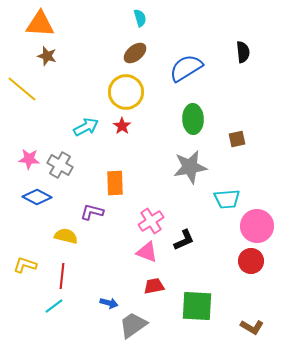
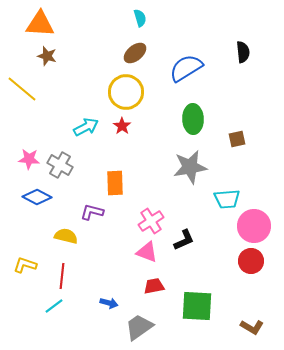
pink circle: moved 3 px left
gray trapezoid: moved 6 px right, 2 px down
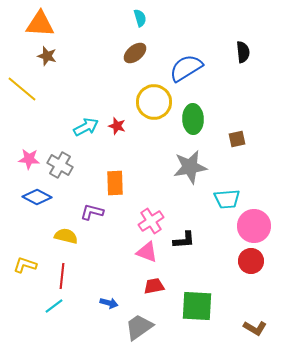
yellow circle: moved 28 px right, 10 px down
red star: moved 5 px left; rotated 18 degrees counterclockwise
black L-shape: rotated 20 degrees clockwise
brown L-shape: moved 3 px right, 1 px down
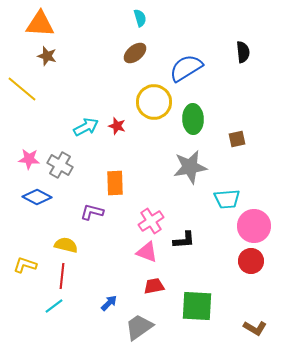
yellow semicircle: moved 9 px down
blue arrow: rotated 60 degrees counterclockwise
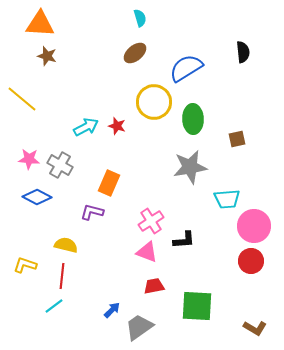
yellow line: moved 10 px down
orange rectangle: moved 6 px left; rotated 25 degrees clockwise
blue arrow: moved 3 px right, 7 px down
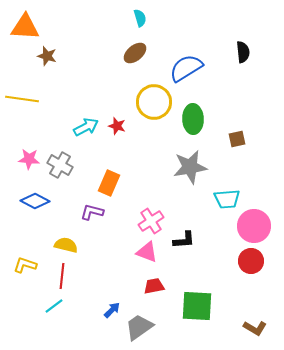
orange triangle: moved 15 px left, 3 px down
yellow line: rotated 32 degrees counterclockwise
blue diamond: moved 2 px left, 4 px down
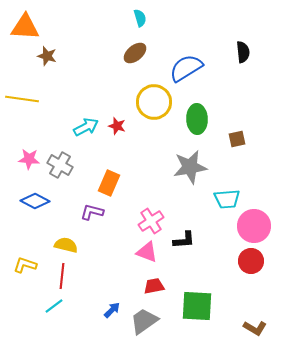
green ellipse: moved 4 px right
gray trapezoid: moved 5 px right, 6 px up
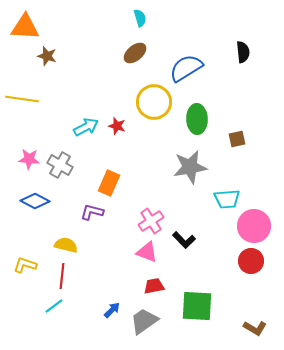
black L-shape: rotated 50 degrees clockwise
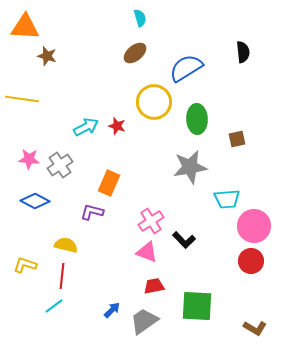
gray cross: rotated 25 degrees clockwise
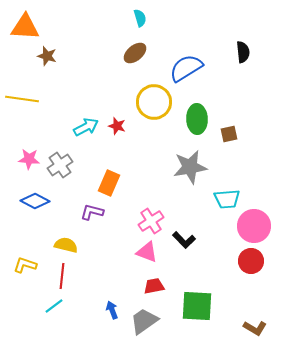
brown square: moved 8 px left, 5 px up
blue arrow: rotated 66 degrees counterclockwise
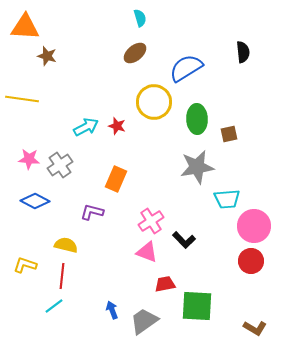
gray star: moved 7 px right
orange rectangle: moved 7 px right, 4 px up
red trapezoid: moved 11 px right, 2 px up
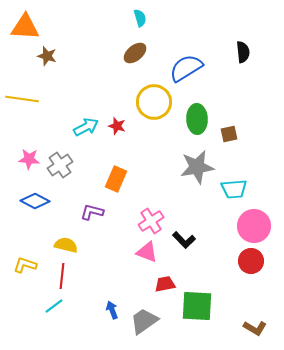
cyan trapezoid: moved 7 px right, 10 px up
